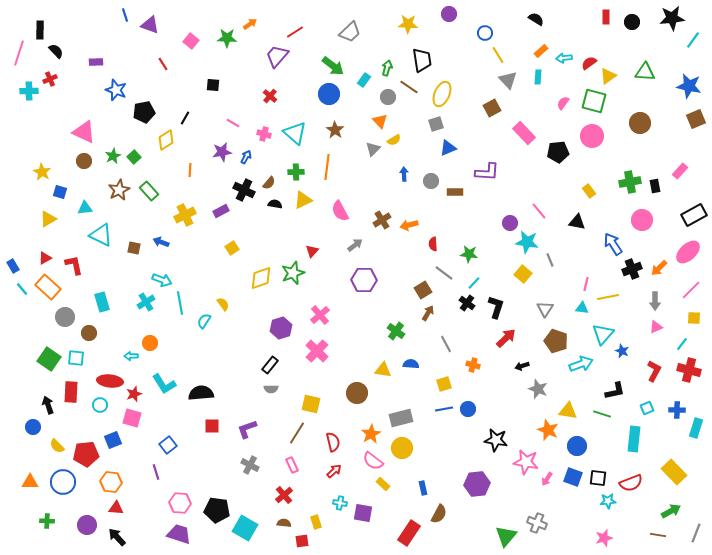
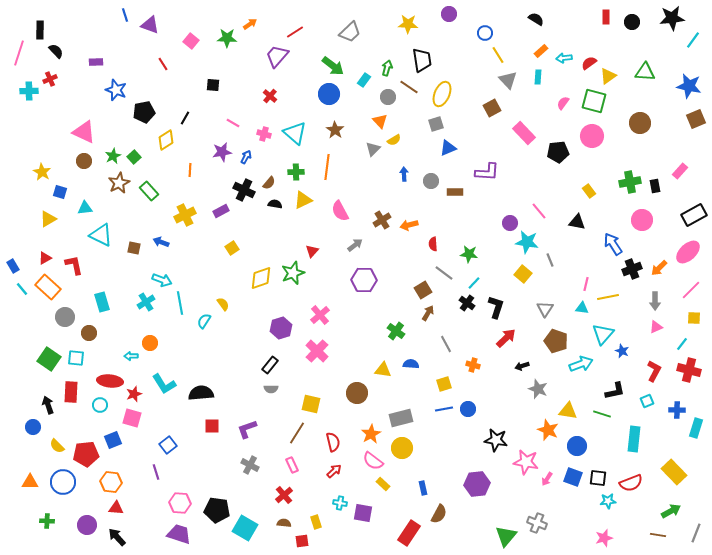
brown star at (119, 190): moved 7 px up
cyan square at (647, 408): moved 7 px up
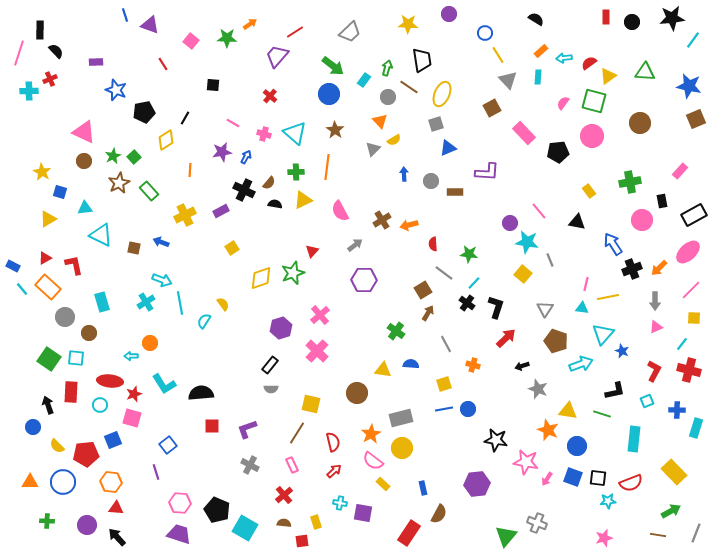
black rectangle at (655, 186): moved 7 px right, 15 px down
blue rectangle at (13, 266): rotated 32 degrees counterclockwise
black pentagon at (217, 510): rotated 15 degrees clockwise
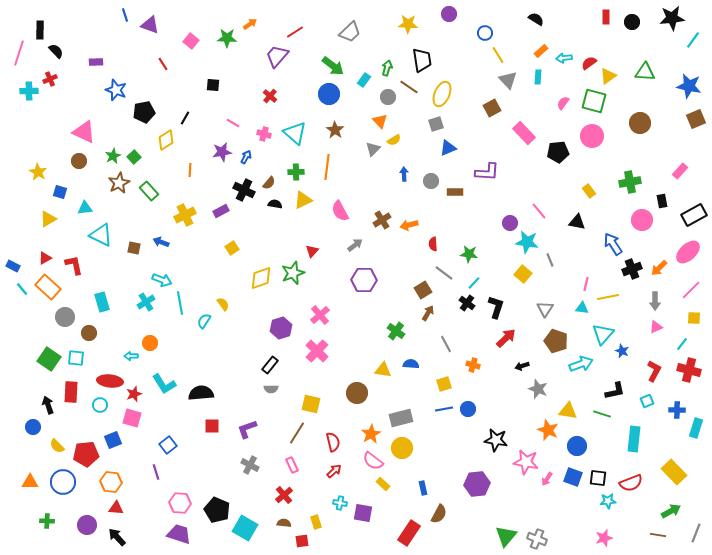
brown circle at (84, 161): moved 5 px left
yellow star at (42, 172): moved 4 px left
gray cross at (537, 523): moved 16 px down
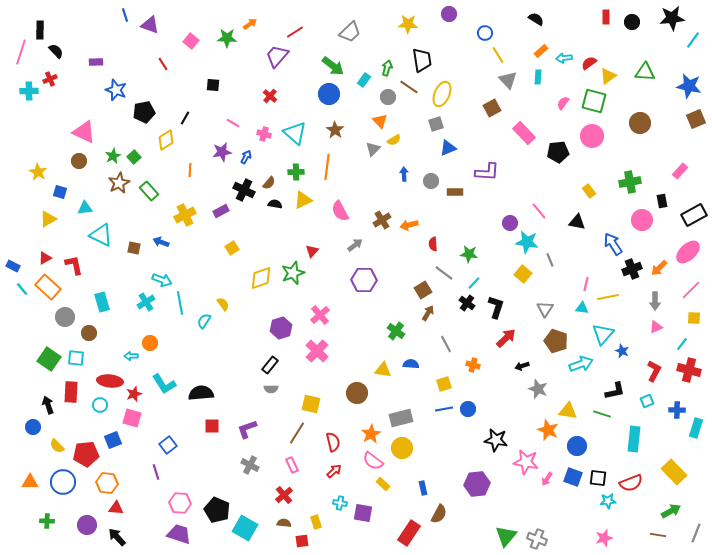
pink line at (19, 53): moved 2 px right, 1 px up
orange hexagon at (111, 482): moved 4 px left, 1 px down
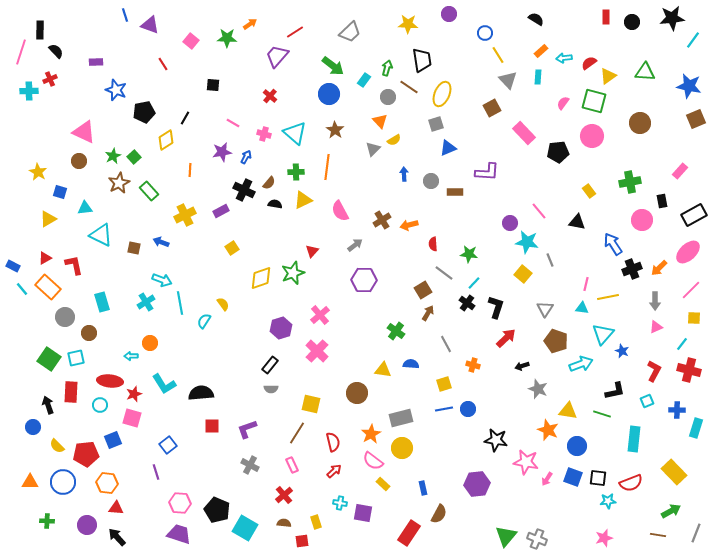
cyan square at (76, 358): rotated 18 degrees counterclockwise
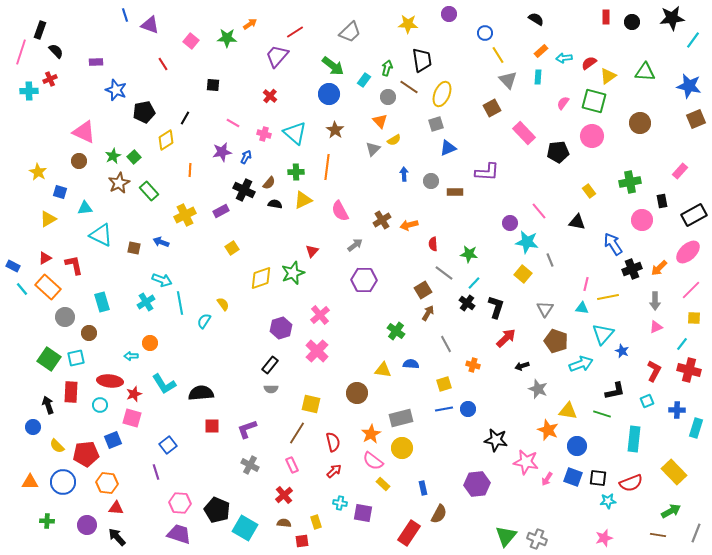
black rectangle at (40, 30): rotated 18 degrees clockwise
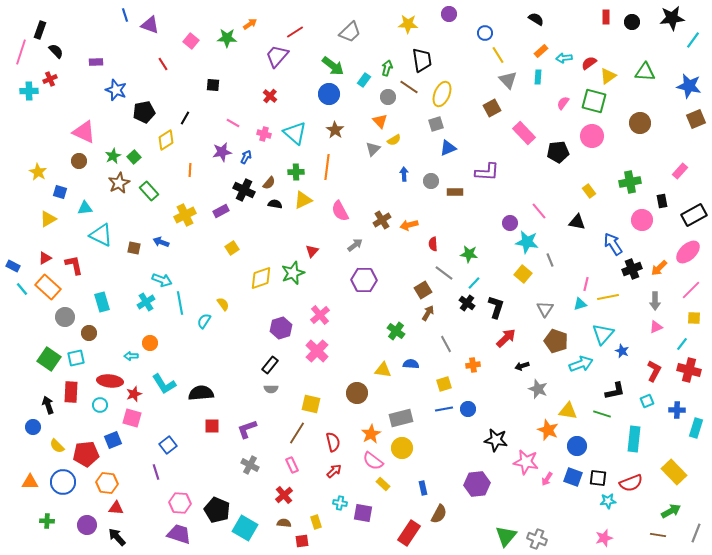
cyan triangle at (582, 308): moved 2 px left, 4 px up; rotated 24 degrees counterclockwise
orange cross at (473, 365): rotated 24 degrees counterclockwise
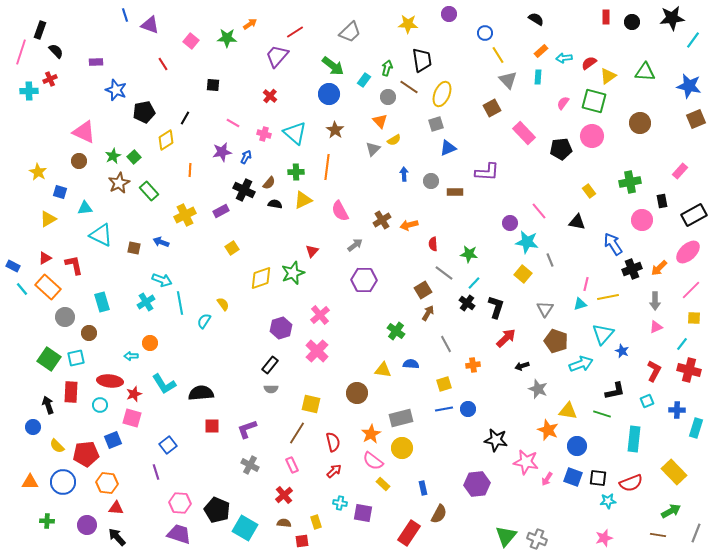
black pentagon at (558, 152): moved 3 px right, 3 px up
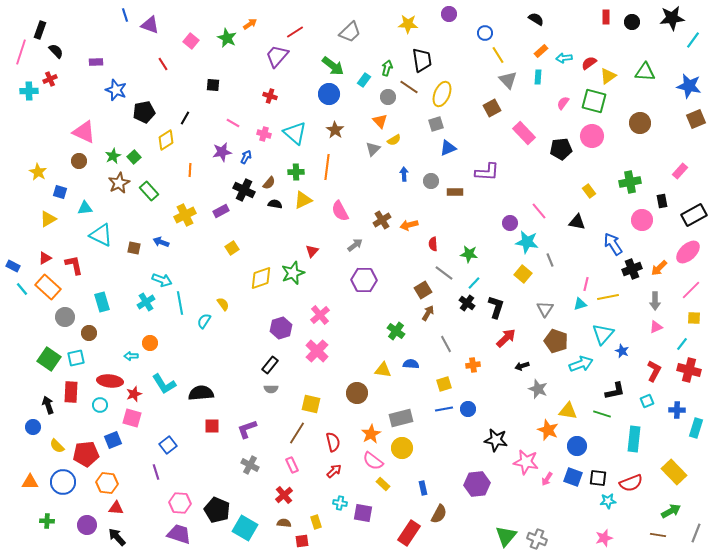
green star at (227, 38): rotated 24 degrees clockwise
red cross at (270, 96): rotated 24 degrees counterclockwise
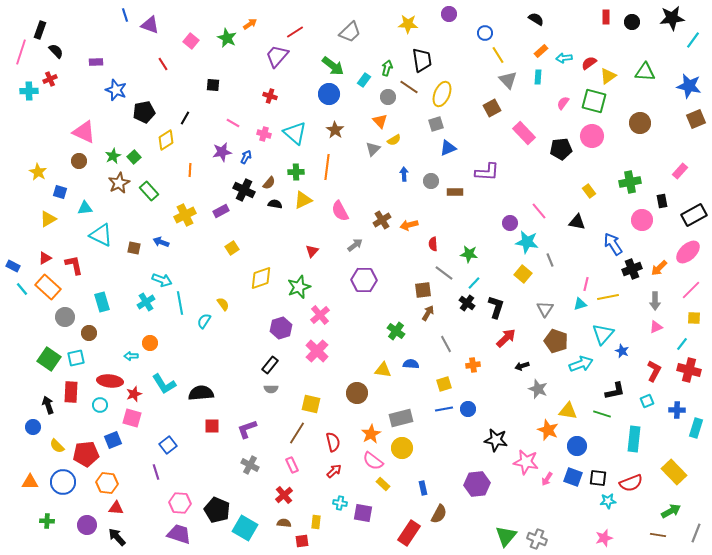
green star at (293, 273): moved 6 px right, 14 px down
brown square at (423, 290): rotated 24 degrees clockwise
yellow rectangle at (316, 522): rotated 24 degrees clockwise
